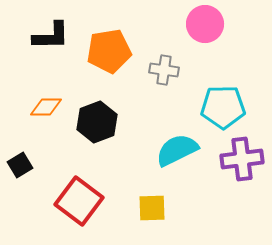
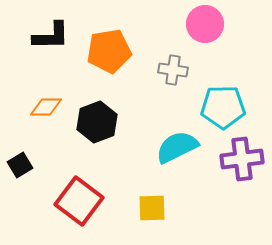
gray cross: moved 9 px right
cyan semicircle: moved 3 px up
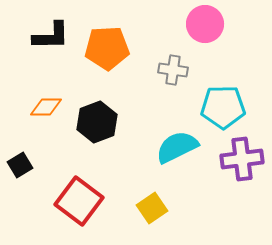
orange pentagon: moved 2 px left, 3 px up; rotated 6 degrees clockwise
yellow square: rotated 32 degrees counterclockwise
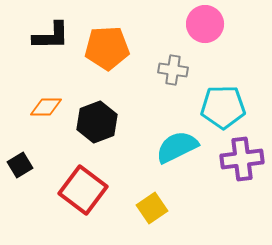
red square: moved 4 px right, 11 px up
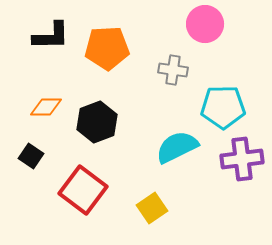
black square: moved 11 px right, 9 px up; rotated 25 degrees counterclockwise
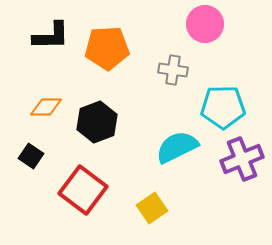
purple cross: rotated 15 degrees counterclockwise
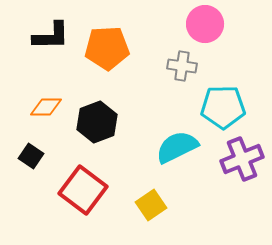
gray cross: moved 9 px right, 4 px up
yellow square: moved 1 px left, 3 px up
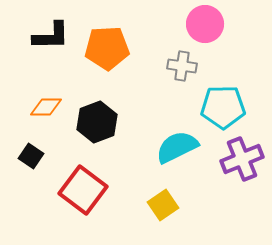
yellow square: moved 12 px right
